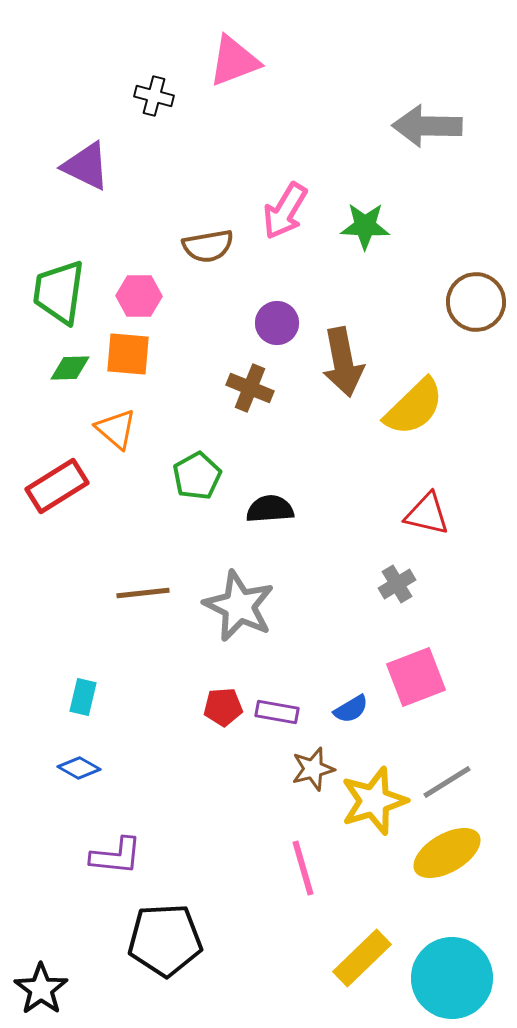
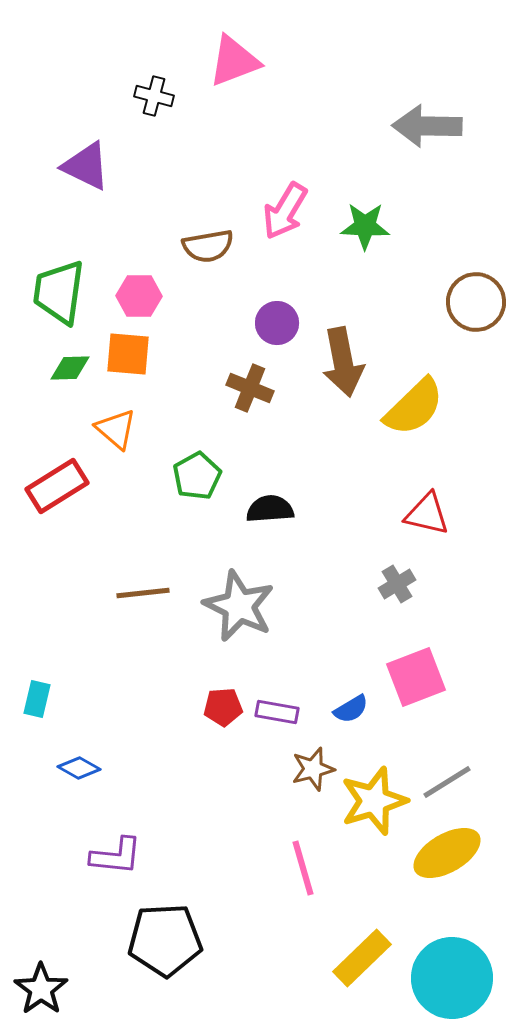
cyan rectangle: moved 46 px left, 2 px down
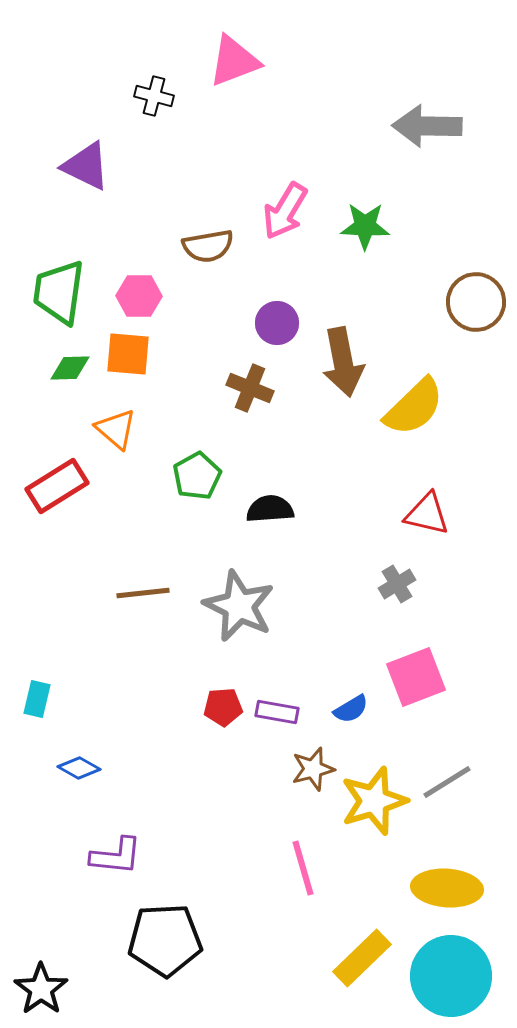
yellow ellipse: moved 35 px down; rotated 34 degrees clockwise
cyan circle: moved 1 px left, 2 px up
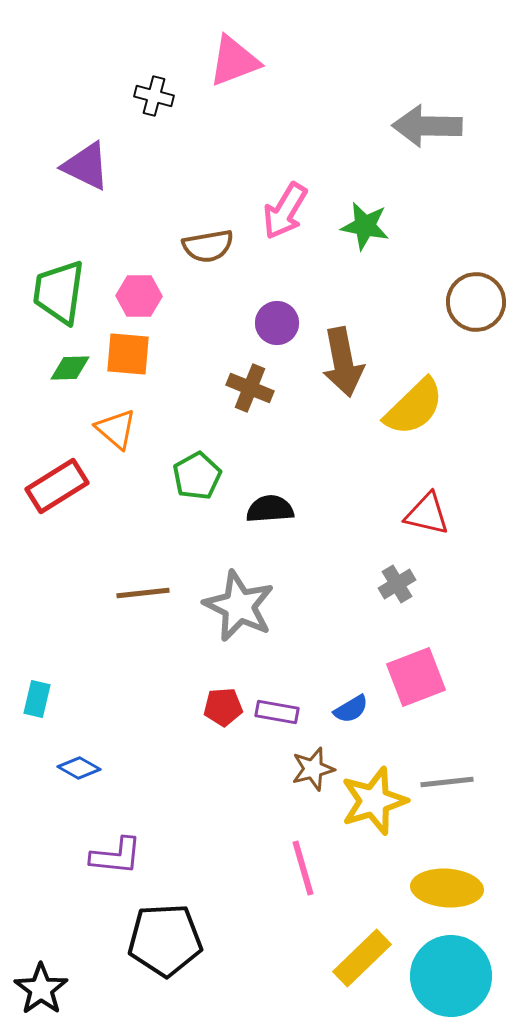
green star: rotated 9 degrees clockwise
gray line: rotated 26 degrees clockwise
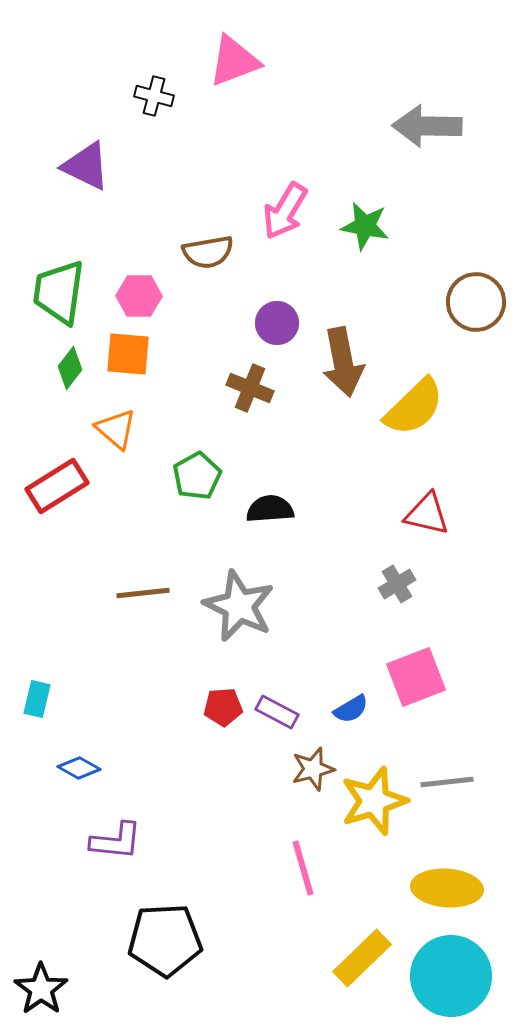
brown semicircle: moved 6 px down
green diamond: rotated 51 degrees counterclockwise
purple rectangle: rotated 18 degrees clockwise
purple L-shape: moved 15 px up
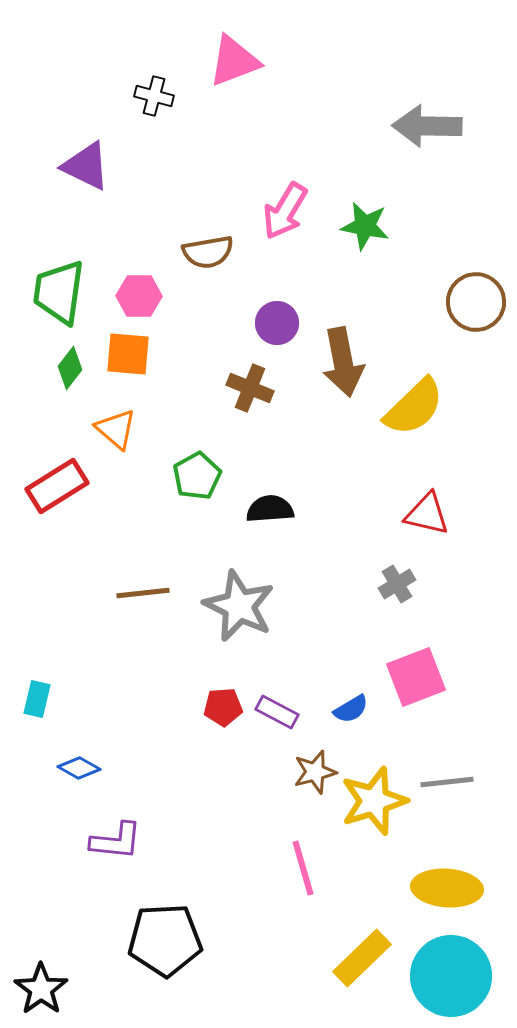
brown star: moved 2 px right, 3 px down
